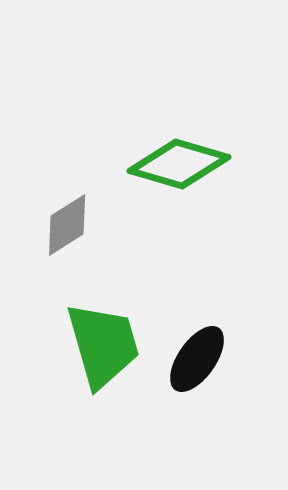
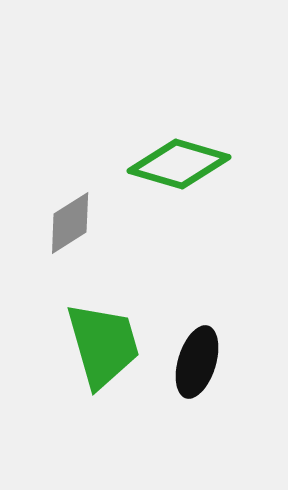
gray diamond: moved 3 px right, 2 px up
black ellipse: moved 3 px down; rotated 18 degrees counterclockwise
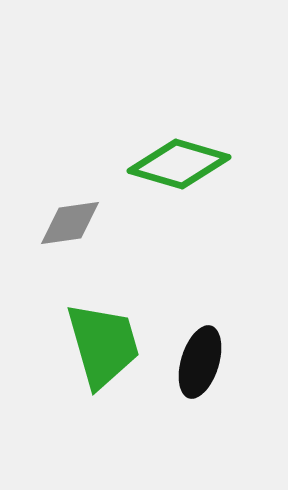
gray diamond: rotated 24 degrees clockwise
black ellipse: moved 3 px right
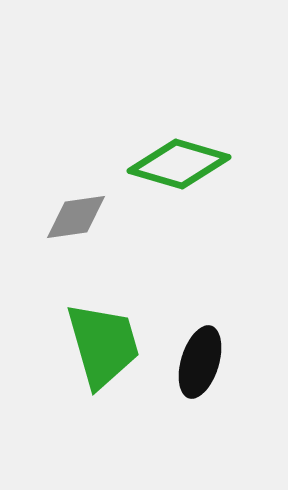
gray diamond: moved 6 px right, 6 px up
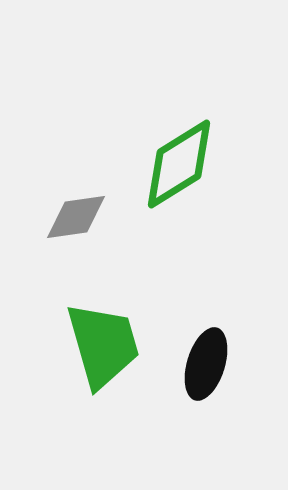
green diamond: rotated 48 degrees counterclockwise
black ellipse: moved 6 px right, 2 px down
